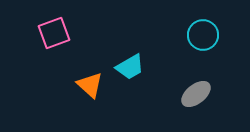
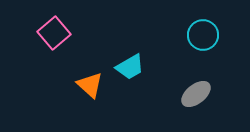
pink square: rotated 20 degrees counterclockwise
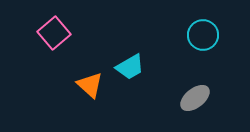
gray ellipse: moved 1 px left, 4 px down
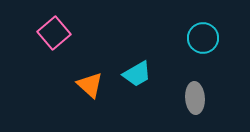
cyan circle: moved 3 px down
cyan trapezoid: moved 7 px right, 7 px down
gray ellipse: rotated 56 degrees counterclockwise
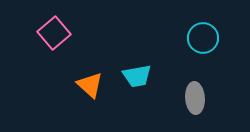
cyan trapezoid: moved 2 px down; rotated 20 degrees clockwise
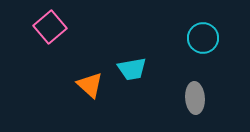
pink square: moved 4 px left, 6 px up
cyan trapezoid: moved 5 px left, 7 px up
